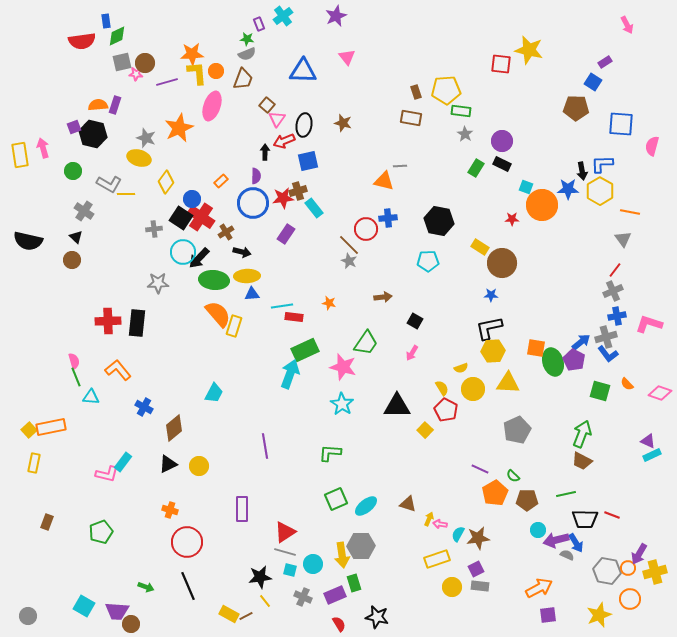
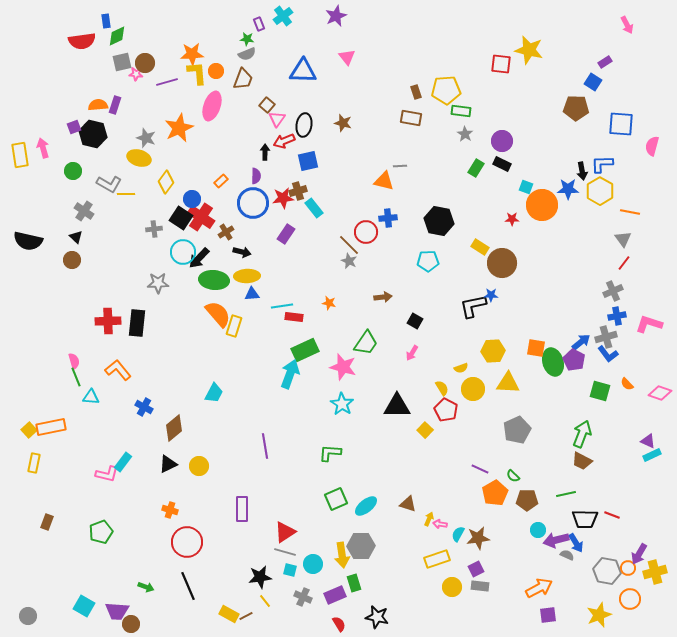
red circle at (366, 229): moved 3 px down
red line at (615, 270): moved 9 px right, 7 px up
black L-shape at (489, 328): moved 16 px left, 22 px up
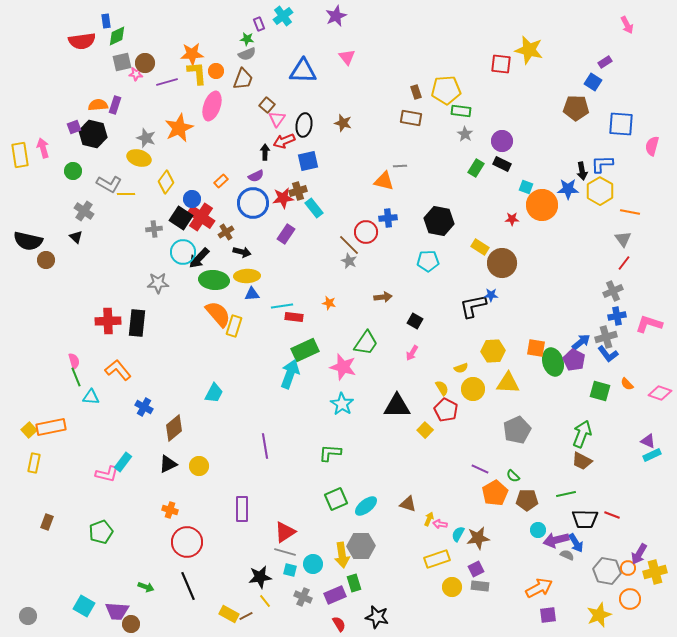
purple semicircle at (256, 176): rotated 63 degrees clockwise
brown circle at (72, 260): moved 26 px left
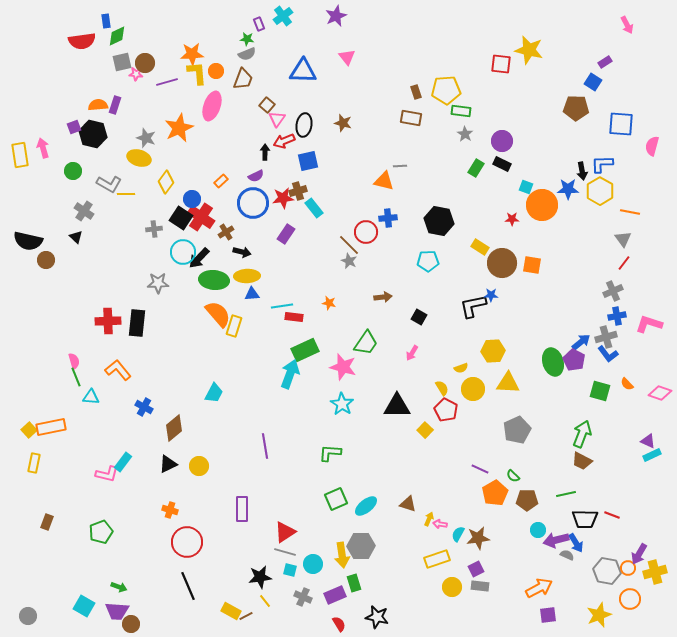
black square at (415, 321): moved 4 px right, 4 px up
orange square at (536, 348): moved 4 px left, 83 px up
green arrow at (146, 587): moved 27 px left
yellow rectangle at (229, 614): moved 2 px right, 3 px up
